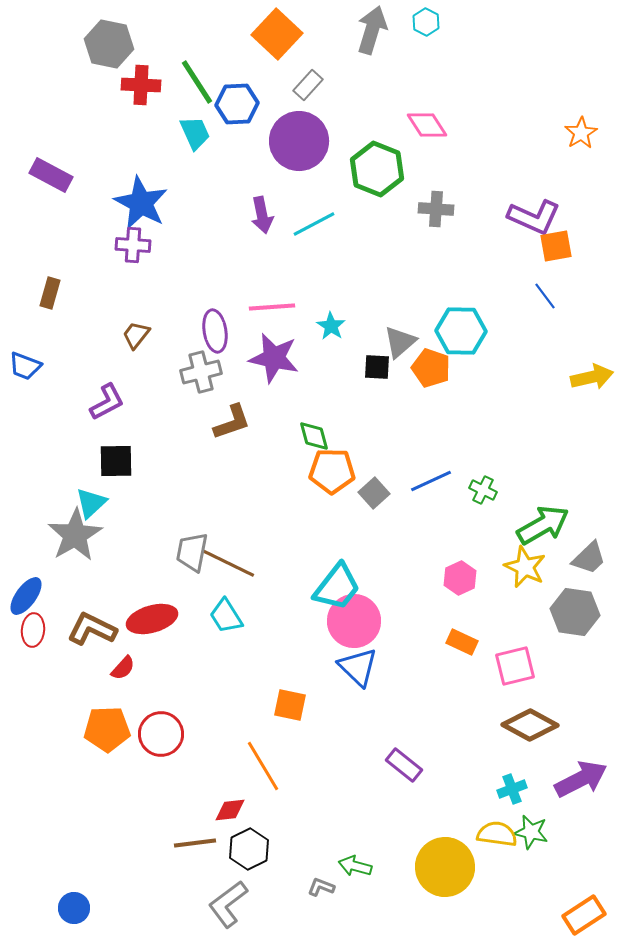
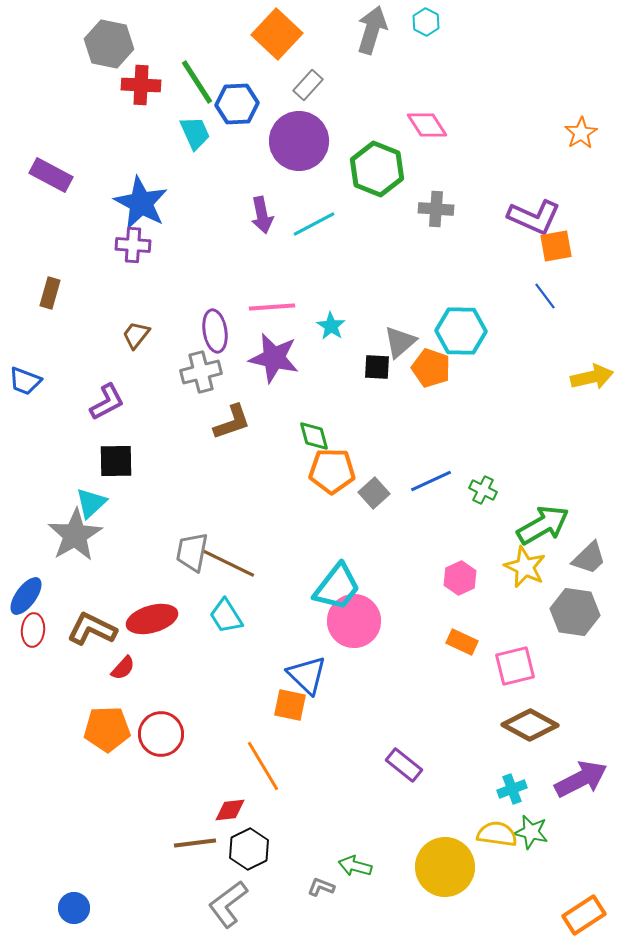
blue trapezoid at (25, 366): moved 15 px down
blue triangle at (358, 667): moved 51 px left, 8 px down
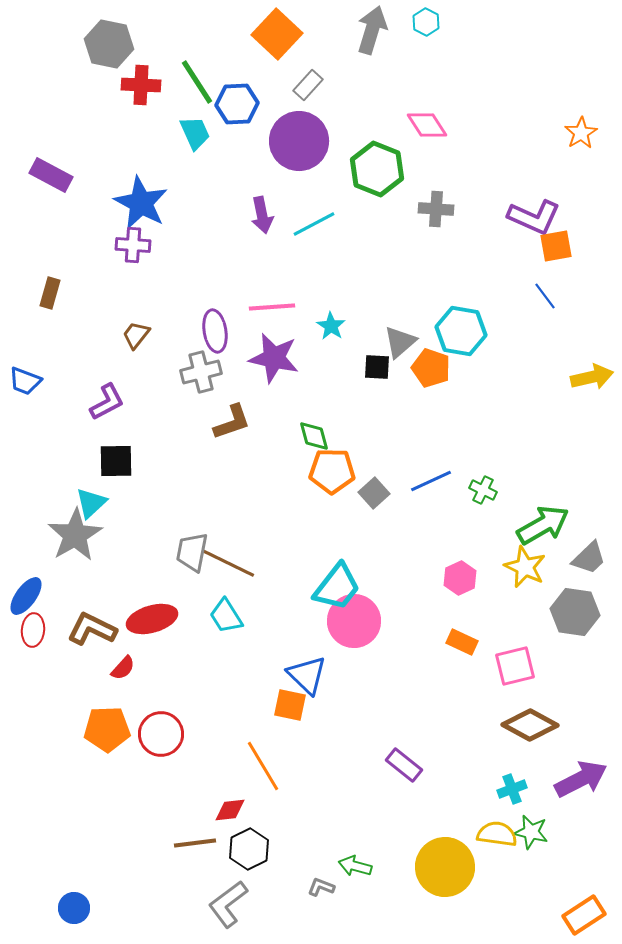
cyan hexagon at (461, 331): rotated 9 degrees clockwise
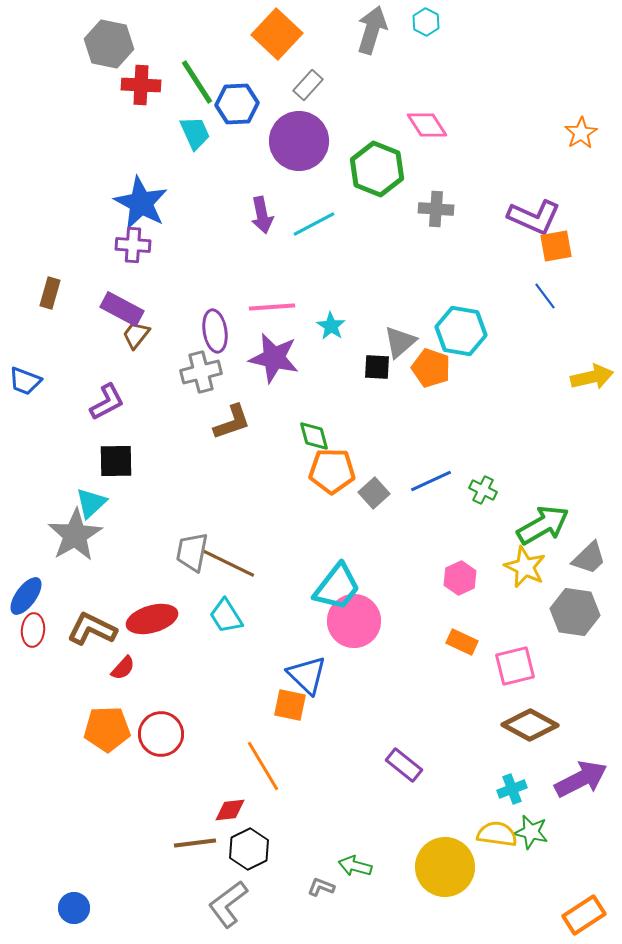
purple rectangle at (51, 175): moved 71 px right, 134 px down
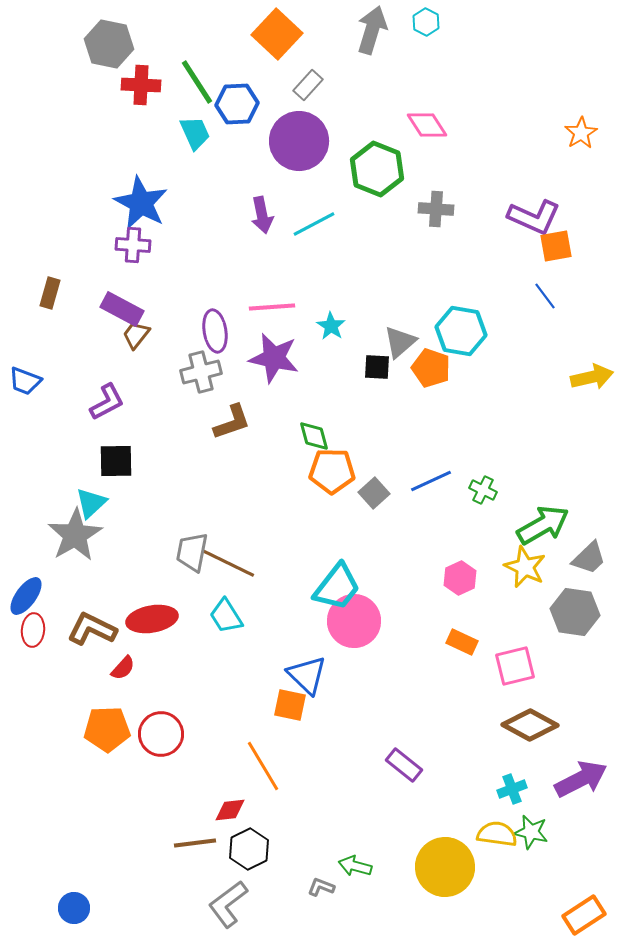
red ellipse at (152, 619): rotated 6 degrees clockwise
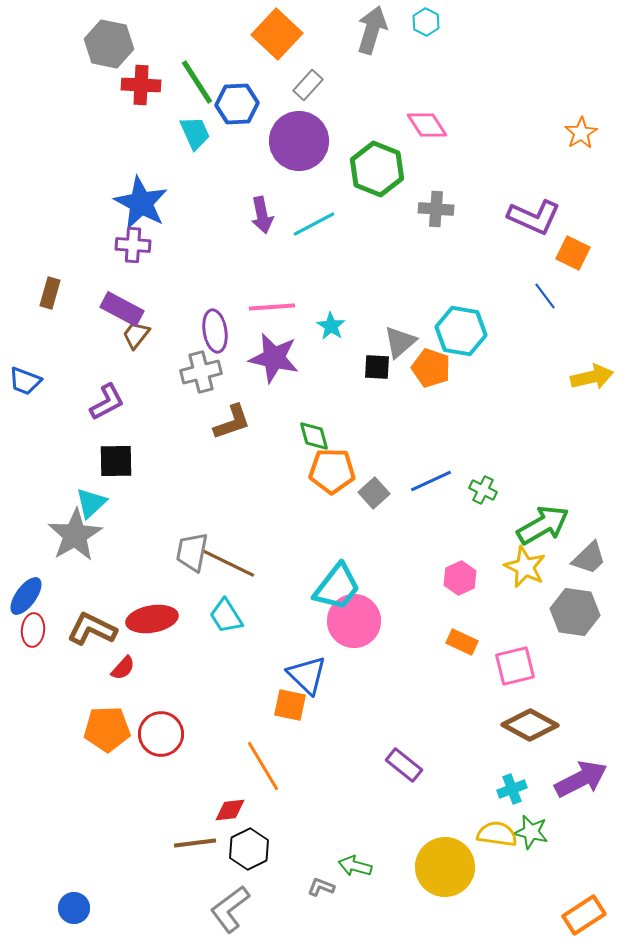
orange square at (556, 246): moved 17 px right, 7 px down; rotated 36 degrees clockwise
gray L-shape at (228, 904): moved 2 px right, 5 px down
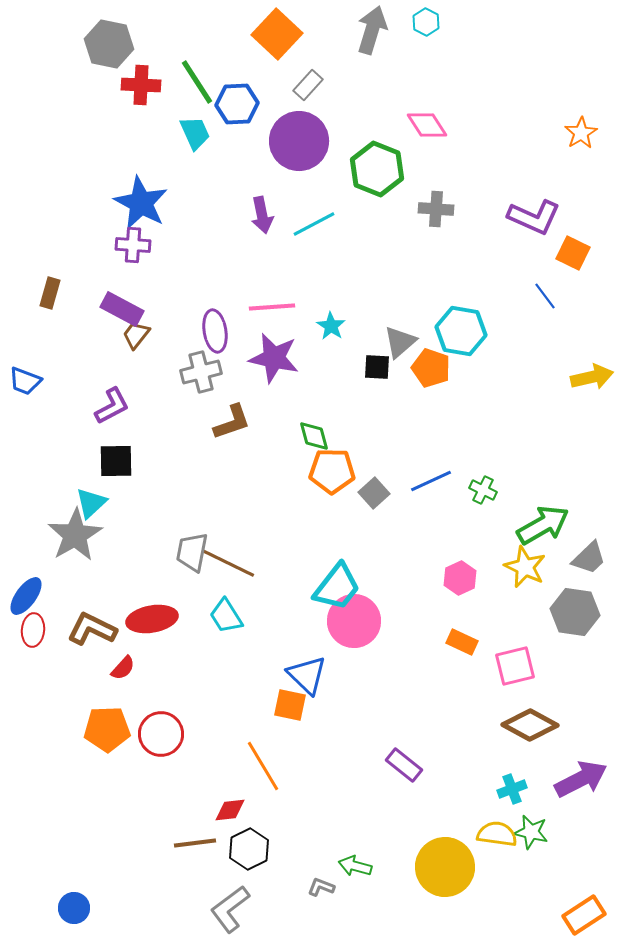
purple L-shape at (107, 402): moved 5 px right, 4 px down
